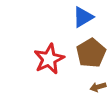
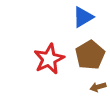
brown pentagon: moved 1 px left, 2 px down
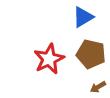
brown pentagon: moved 1 px right, 1 px up; rotated 28 degrees counterclockwise
brown arrow: rotated 14 degrees counterclockwise
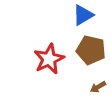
blue triangle: moved 2 px up
brown pentagon: moved 4 px up
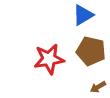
brown pentagon: moved 1 px down
red star: rotated 16 degrees clockwise
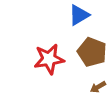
blue triangle: moved 4 px left
brown pentagon: moved 1 px right, 1 px down; rotated 8 degrees clockwise
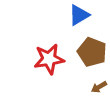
brown arrow: moved 1 px right
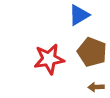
brown arrow: moved 3 px left; rotated 28 degrees clockwise
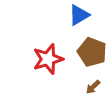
red star: moved 1 px left; rotated 8 degrees counterclockwise
brown arrow: moved 3 px left; rotated 42 degrees counterclockwise
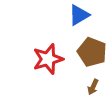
brown arrow: rotated 21 degrees counterclockwise
